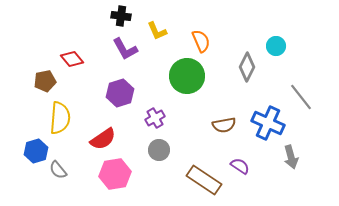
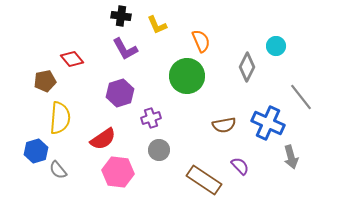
yellow L-shape: moved 6 px up
purple cross: moved 4 px left; rotated 12 degrees clockwise
purple semicircle: rotated 12 degrees clockwise
pink hexagon: moved 3 px right, 2 px up; rotated 16 degrees clockwise
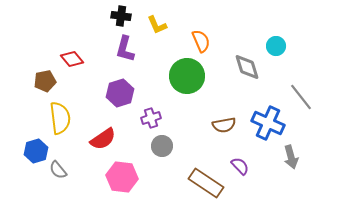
purple L-shape: rotated 44 degrees clockwise
gray diamond: rotated 44 degrees counterclockwise
yellow semicircle: rotated 12 degrees counterclockwise
gray circle: moved 3 px right, 4 px up
pink hexagon: moved 4 px right, 5 px down
brown rectangle: moved 2 px right, 3 px down
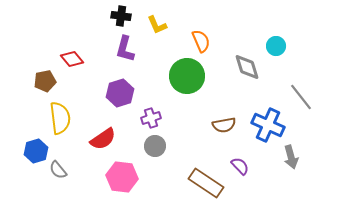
blue cross: moved 2 px down
gray circle: moved 7 px left
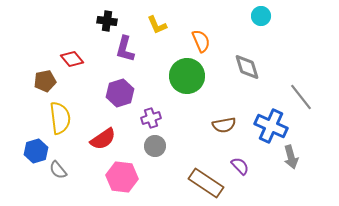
black cross: moved 14 px left, 5 px down
cyan circle: moved 15 px left, 30 px up
blue cross: moved 3 px right, 1 px down
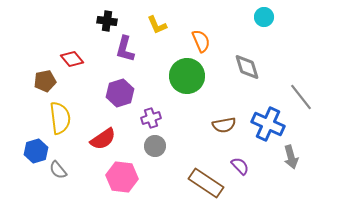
cyan circle: moved 3 px right, 1 px down
blue cross: moved 3 px left, 2 px up
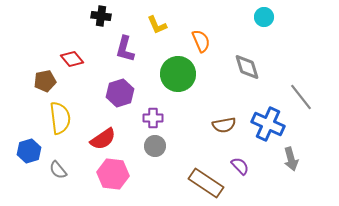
black cross: moved 6 px left, 5 px up
green circle: moved 9 px left, 2 px up
purple cross: moved 2 px right; rotated 18 degrees clockwise
blue hexagon: moved 7 px left
gray arrow: moved 2 px down
pink hexagon: moved 9 px left, 3 px up
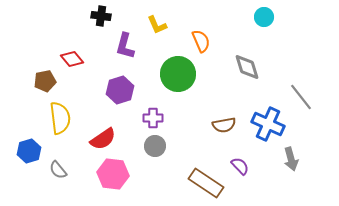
purple L-shape: moved 3 px up
purple hexagon: moved 3 px up
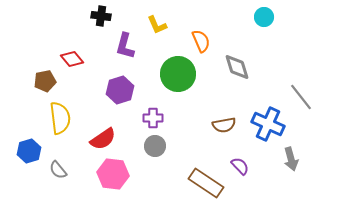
gray diamond: moved 10 px left
